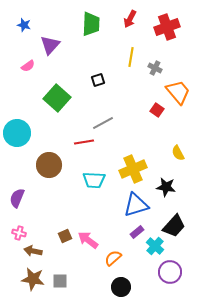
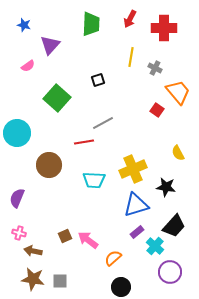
red cross: moved 3 px left, 1 px down; rotated 20 degrees clockwise
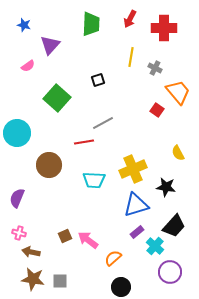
brown arrow: moved 2 px left, 1 px down
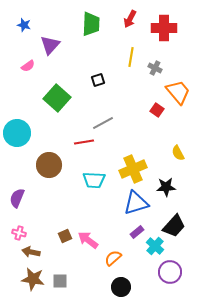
black star: rotated 12 degrees counterclockwise
blue triangle: moved 2 px up
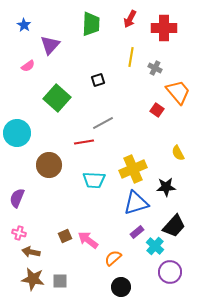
blue star: rotated 16 degrees clockwise
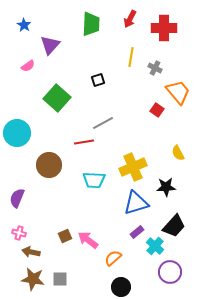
yellow cross: moved 2 px up
gray square: moved 2 px up
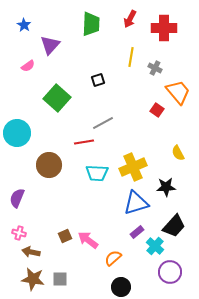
cyan trapezoid: moved 3 px right, 7 px up
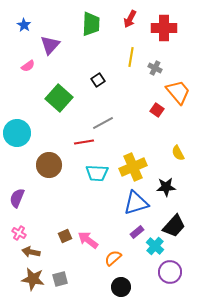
black square: rotated 16 degrees counterclockwise
green square: moved 2 px right
pink cross: rotated 16 degrees clockwise
gray square: rotated 14 degrees counterclockwise
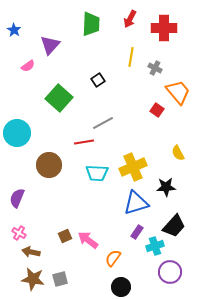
blue star: moved 10 px left, 5 px down
purple rectangle: rotated 16 degrees counterclockwise
cyan cross: rotated 30 degrees clockwise
orange semicircle: rotated 12 degrees counterclockwise
